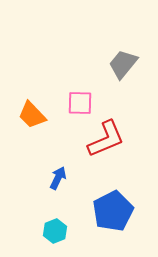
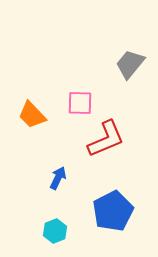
gray trapezoid: moved 7 px right
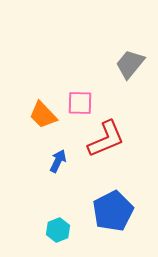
orange trapezoid: moved 11 px right
blue arrow: moved 17 px up
cyan hexagon: moved 3 px right, 1 px up
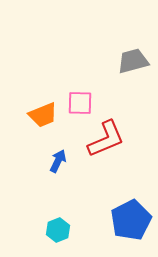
gray trapezoid: moved 3 px right, 3 px up; rotated 36 degrees clockwise
orange trapezoid: rotated 68 degrees counterclockwise
blue pentagon: moved 18 px right, 9 px down
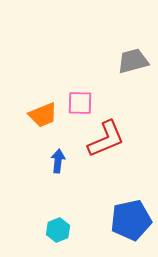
blue arrow: rotated 20 degrees counterclockwise
blue pentagon: rotated 15 degrees clockwise
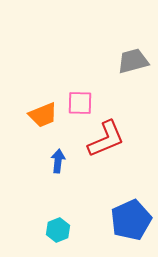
blue pentagon: rotated 12 degrees counterclockwise
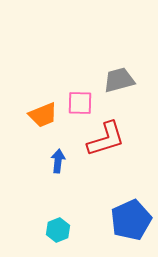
gray trapezoid: moved 14 px left, 19 px down
red L-shape: rotated 6 degrees clockwise
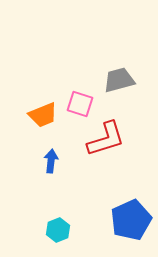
pink square: moved 1 px down; rotated 16 degrees clockwise
blue arrow: moved 7 px left
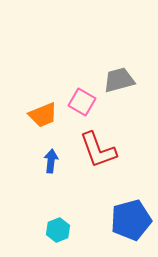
pink square: moved 2 px right, 2 px up; rotated 12 degrees clockwise
red L-shape: moved 8 px left, 11 px down; rotated 87 degrees clockwise
blue pentagon: rotated 9 degrees clockwise
